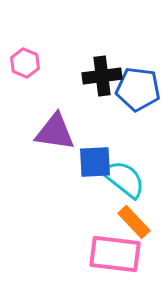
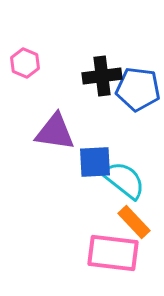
cyan semicircle: moved 1 px down
pink rectangle: moved 2 px left, 1 px up
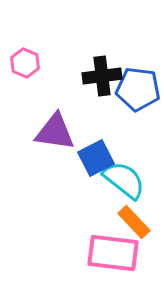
blue square: moved 1 px right, 4 px up; rotated 24 degrees counterclockwise
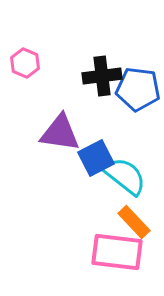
purple triangle: moved 5 px right, 1 px down
cyan semicircle: moved 1 px right, 4 px up
pink rectangle: moved 4 px right, 1 px up
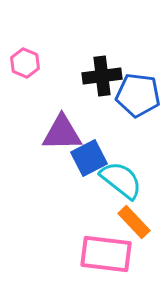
blue pentagon: moved 6 px down
purple triangle: moved 2 px right; rotated 9 degrees counterclockwise
blue square: moved 7 px left
cyan semicircle: moved 4 px left, 4 px down
pink rectangle: moved 11 px left, 2 px down
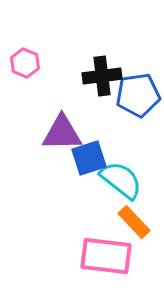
blue pentagon: rotated 15 degrees counterclockwise
blue square: rotated 9 degrees clockwise
pink rectangle: moved 2 px down
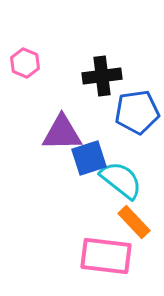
blue pentagon: moved 1 px left, 17 px down
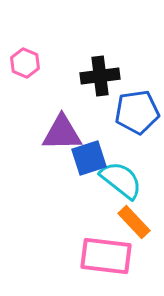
black cross: moved 2 px left
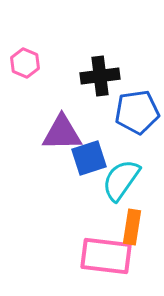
cyan semicircle: rotated 93 degrees counterclockwise
orange rectangle: moved 2 px left, 5 px down; rotated 52 degrees clockwise
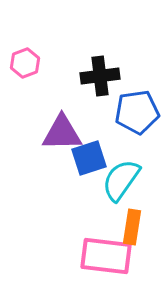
pink hexagon: rotated 16 degrees clockwise
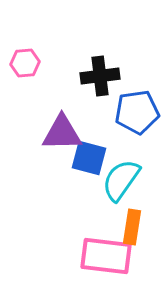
pink hexagon: rotated 16 degrees clockwise
blue square: rotated 33 degrees clockwise
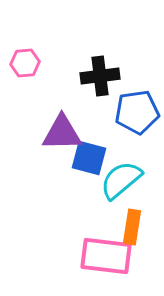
cyan semicircle: rotated 15 degrees clockwise
